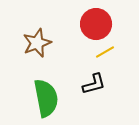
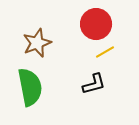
green semicircle: moved 16 px left, 11 px up
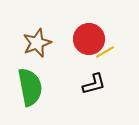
red circle: moved 7 px left, 15 px down
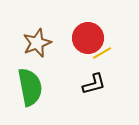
red circle: moved 1 px left, 1 px up
yellow line: moved 3 px left, 1 px down
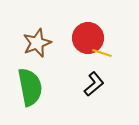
yellow line: rotated 48 degrees clockwise
black L-shape: rotated 25 degrees counterclockwise
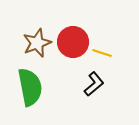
red circle: moved 15 px left, 4 px down
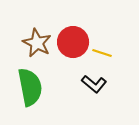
brown star: rotated 24 degrees counterclockwise
black L-shape: rotated 80 degrees clockwise
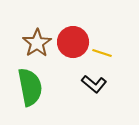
brown star: rotated 12 degrees clockwise
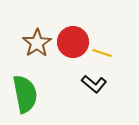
green semicircle: moved 5 px left, 7 px down
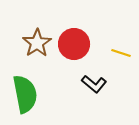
red circle: moved 1 px right, 2 px down
yellow line: moved 19 px right
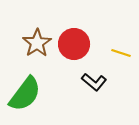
black L-shape: moved 2 px up
green semicircle: rotated 48 degrees clockwise
